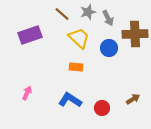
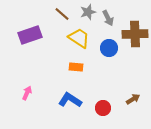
yellow trapezoid: rotated 10 degrees counterclockwise
red circle: moved 1 px right
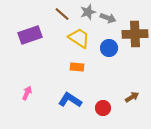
gray arrow: rotated 42 degrees counterclockwise
orange rectangle: moved 1 px right
brown arrow: moved 1 px left, 2 px up
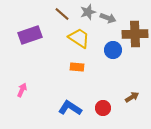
blue circle: moved 4 px right, 2 px down
pink arrow: moved 5 px left, 3 px up
blue L-shape: moved 8 px down
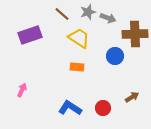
blue circle: moved 2 px right, 6 px down
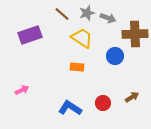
gray star: moved 1 px left, 1 px down
yellow trapezoid: moved 3 px right
pink arrow: rotated 40 degrees clockwise
red circle: moved 5 px up
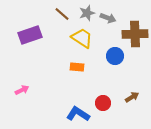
blue L-shape: moved 8 px right, 6 px down
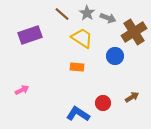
gray star: rotated 21 degrees counterclockwise
brown cross: moved 1 px left, 2 px up; rotated 30 degrees counterclockwise
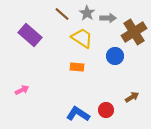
gray arrow: rotated 21 degrees counterclockwise
purple rectangle: rotated 60 degrees clockwise
red circle: moved 3 px right, 7 px down
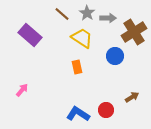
orange rectangle: rotated 72 degrees clockwise
pink arrow: rotated 24 degrees counterclockwise
